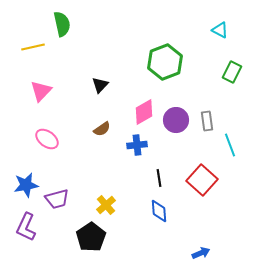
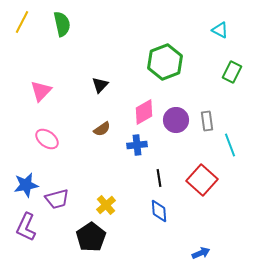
yellow line: moved 11 px left, 25 px up; rotated 50 degrees counterclockwise
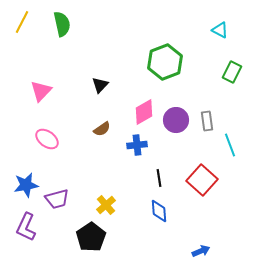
blue arrow: moved 2 px up
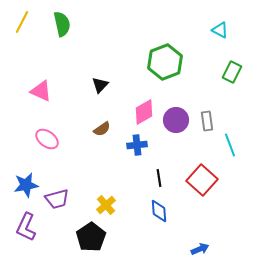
pink triangle: rotated 50 degrees counterclockwise
blue arrow: moved 1 px left, 2 px up
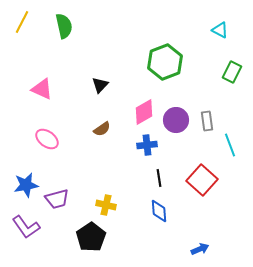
green semicircle: moved 2 px right, 2 px down
pink triangle: moved 1 px right, 2 px up
blue cross: moved 10 px right
yellow cross: rotated 36 degrees counterclockwise
purple L-shape: rotated 60 degrees counterclockwise
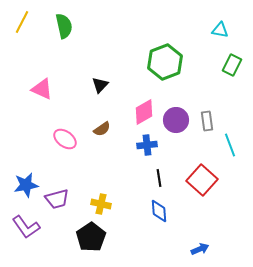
cyan triangle: rotated 18 degrees counterclockwise
green rectangle: moved 7 px up
pink ellipse: moved 18 px right
yellow cross: moved 5 px left, 1 px up
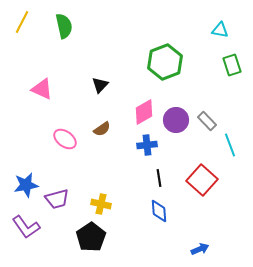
green rectangle: rotated 45 degrees counterclockwise
gray rectangle: rotated 36 degrees counterclockwise
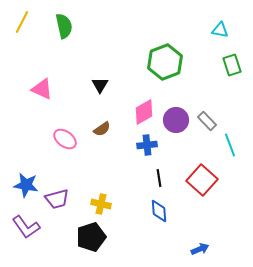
black triangle: rotated 12 degrees counterclockwise
blue star: rotated 20 degrees clockwise
black pentagon: rotated 16 degrees clockwise
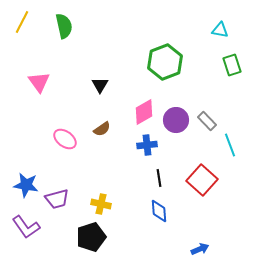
pink triangle: moved 3 px left, 7 px up; rotated 30 degrees clockwise
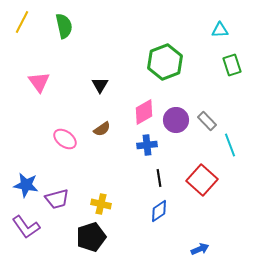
cyan triangle: rotated 12 degrees counterclockwise
blue diamond: rotated 60 degrees clockwise
